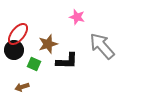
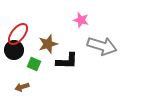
pink star: moved 4 px right, 3 px down
gray arrow: rotated 148 degrees clockwise
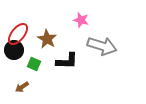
brown star: moved 1 px left, 5 px up; rotated 24 degrees counterclockwise
brown arrow: rotated 16 degrees counterclockwise
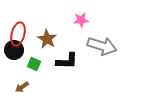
pink star: rotated 21 degrees counterclockwise
red ellipse: rotated 25 degrees counterclockwise
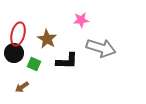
gray arrow: moved 1 px left, 2 px down
black circle: moved 3 px down
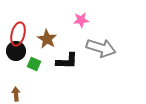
black circle: moved 2 px right, 2 px up
brown arrow: moved 6 px left, 7 px down; rotated 120 degrees clockwise
